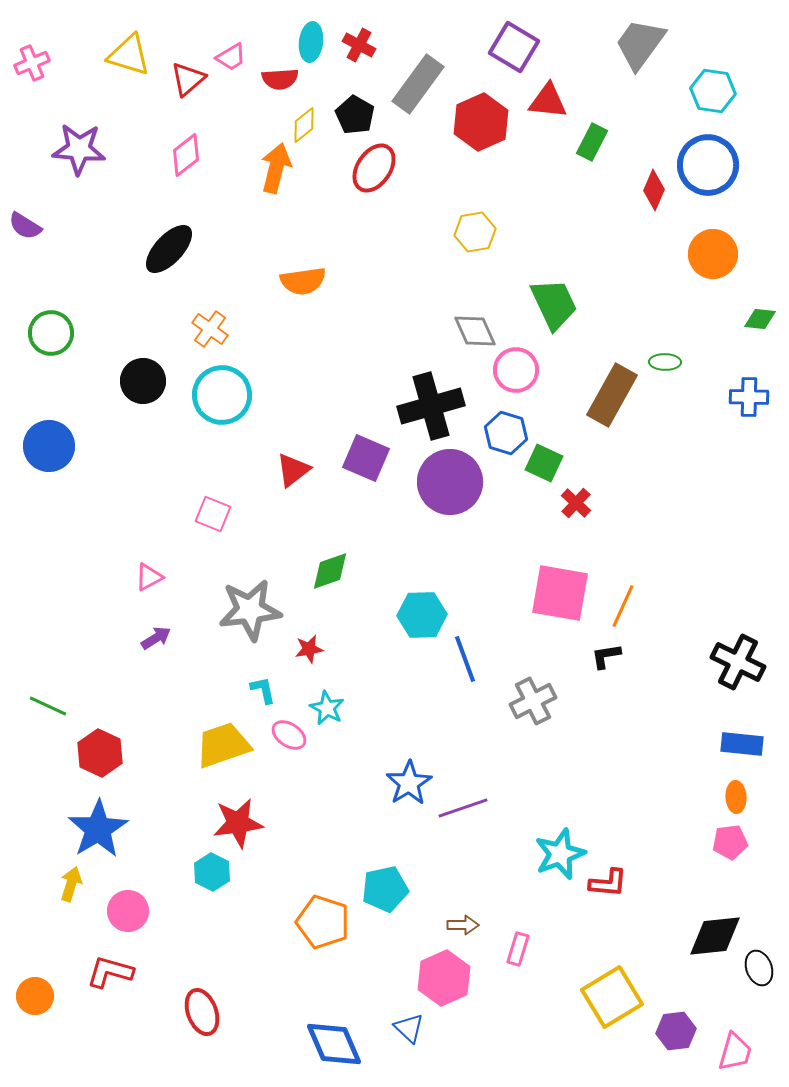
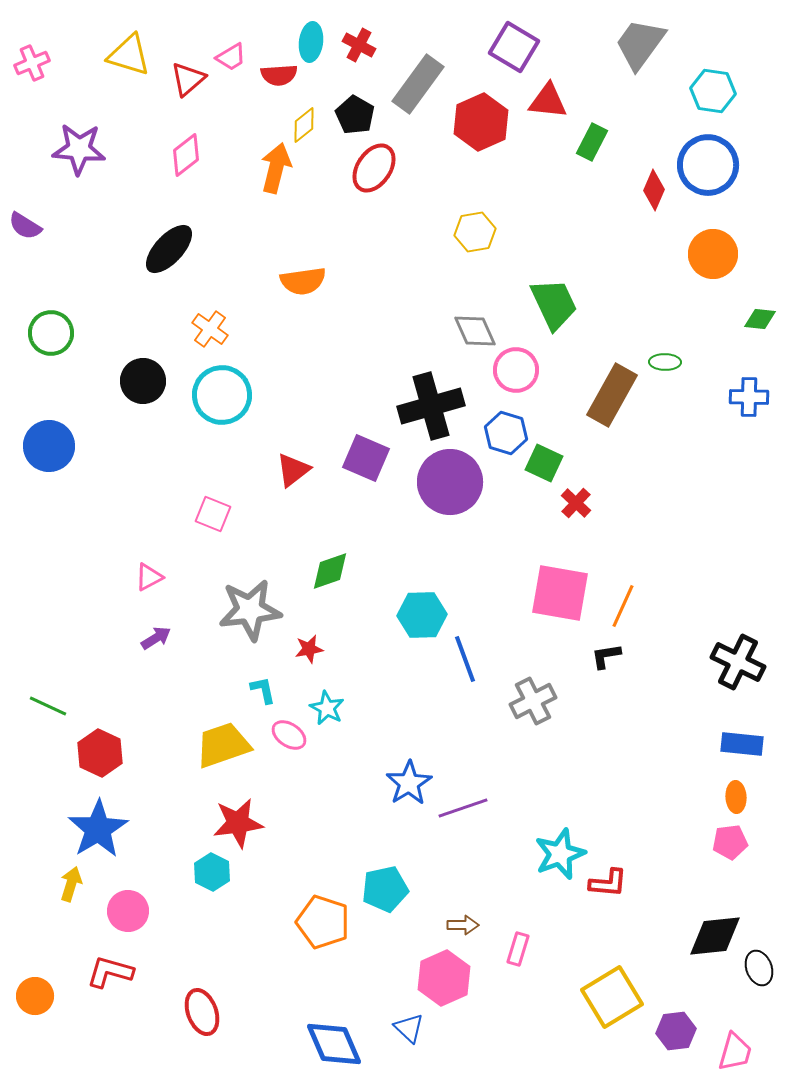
red semicircle at (280, 79): moved 1 px left, 4 px up
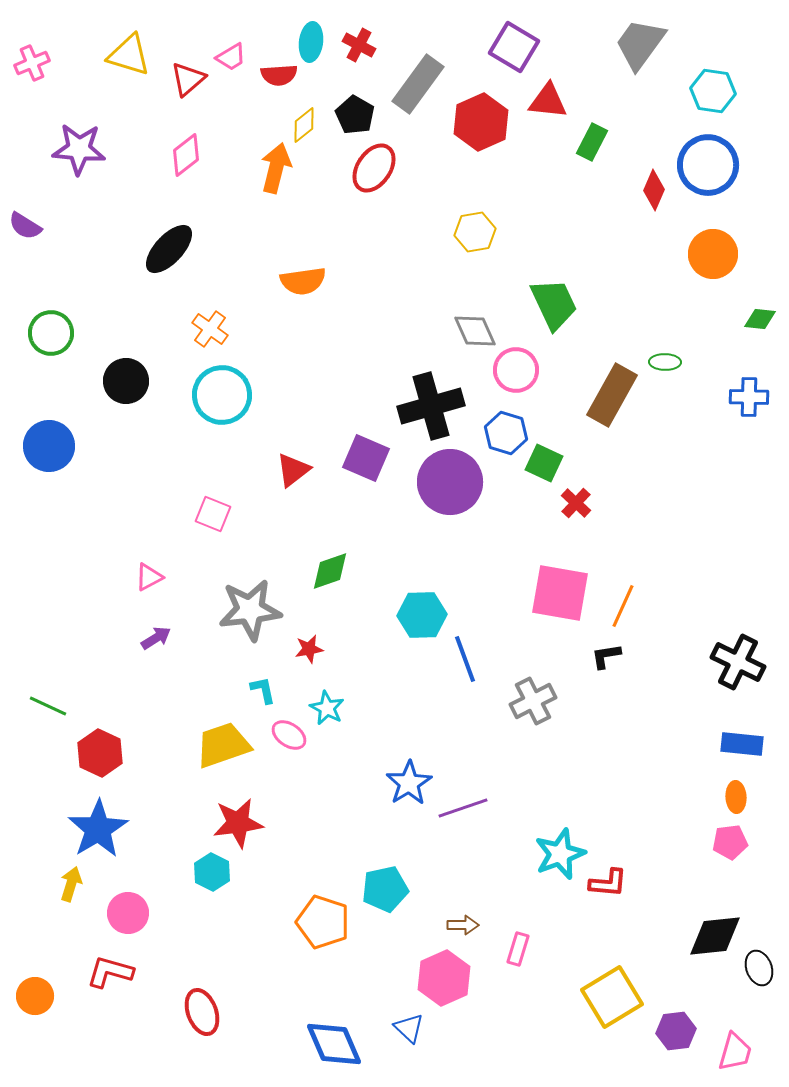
black circle at (143, 381): moved 17 px left
pink circle at (128, 911): moved 2 px down
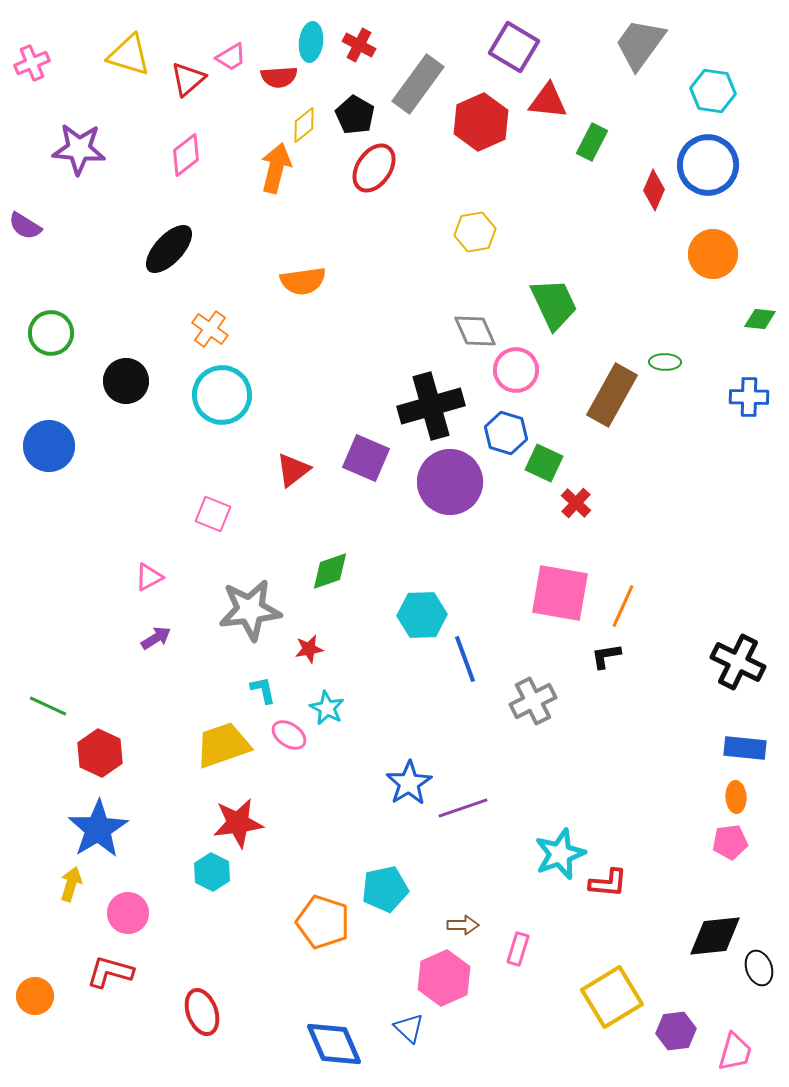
red semicircle at (279, 75): moved 2 px down
blue rectangle at (742, 744): moved 3 px right, 4 px down
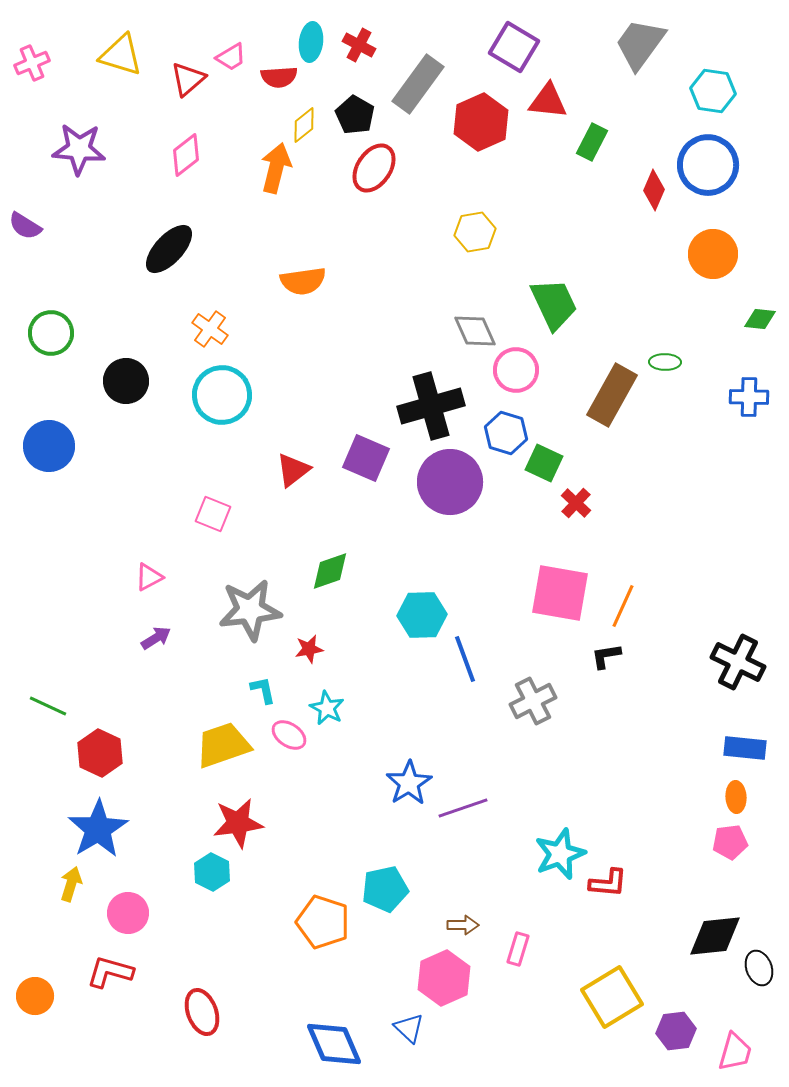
yellow triangle at (129, 55): moved 8 px left
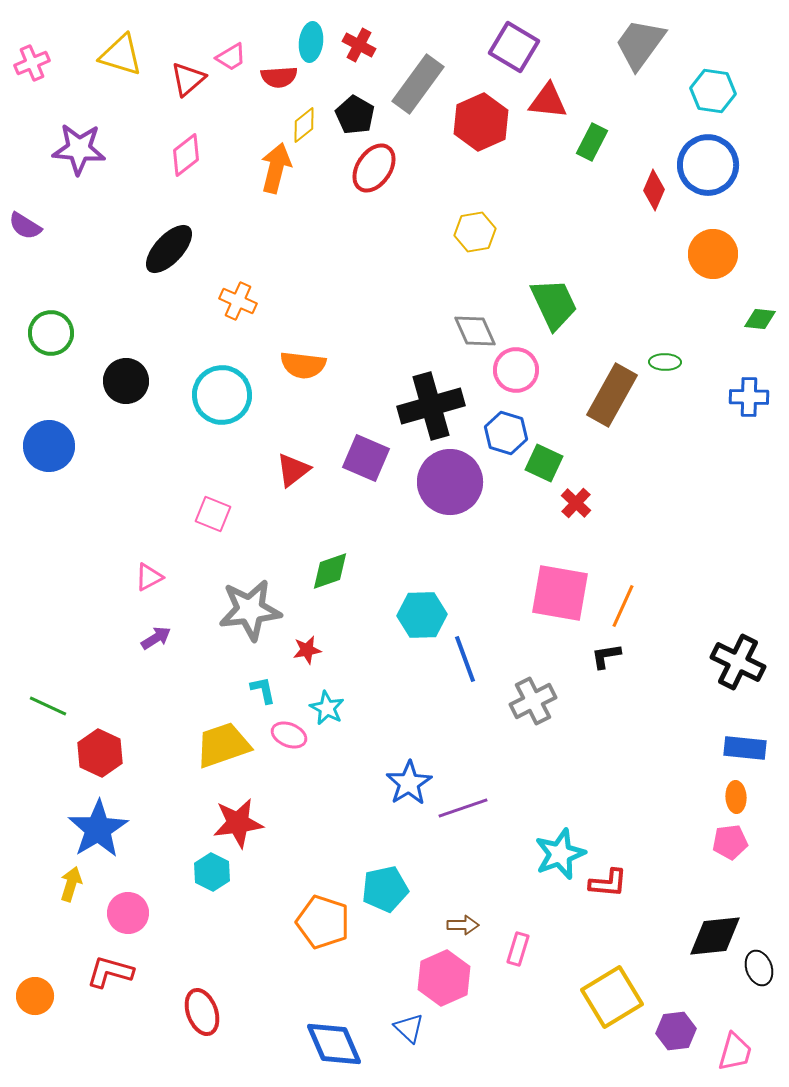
orange semicircle at (303, 281): moved 84 px down; rotated 15 degrees clockwise
orange cross at (210, 329): moved 28 px right, 28 px up; rotated 12 degrees counterclockwise
red star at (309, 649): moved 2 px left, 1 px down
pink ellipse at (289, 735): rotated 12 degrees counterclockwise
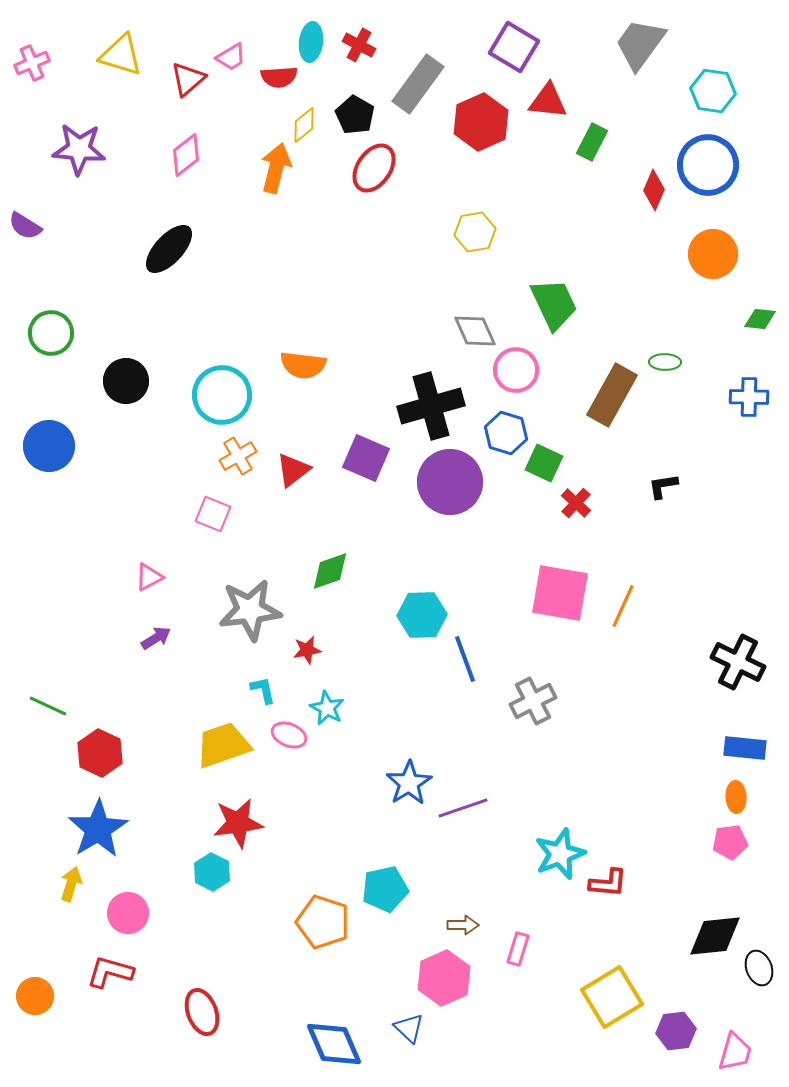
orange cross at (238, 301): moved 155 px down; rotated 36 degrees clockwise
black L-shape at (606, 656): moved 57 px right, 170 px up
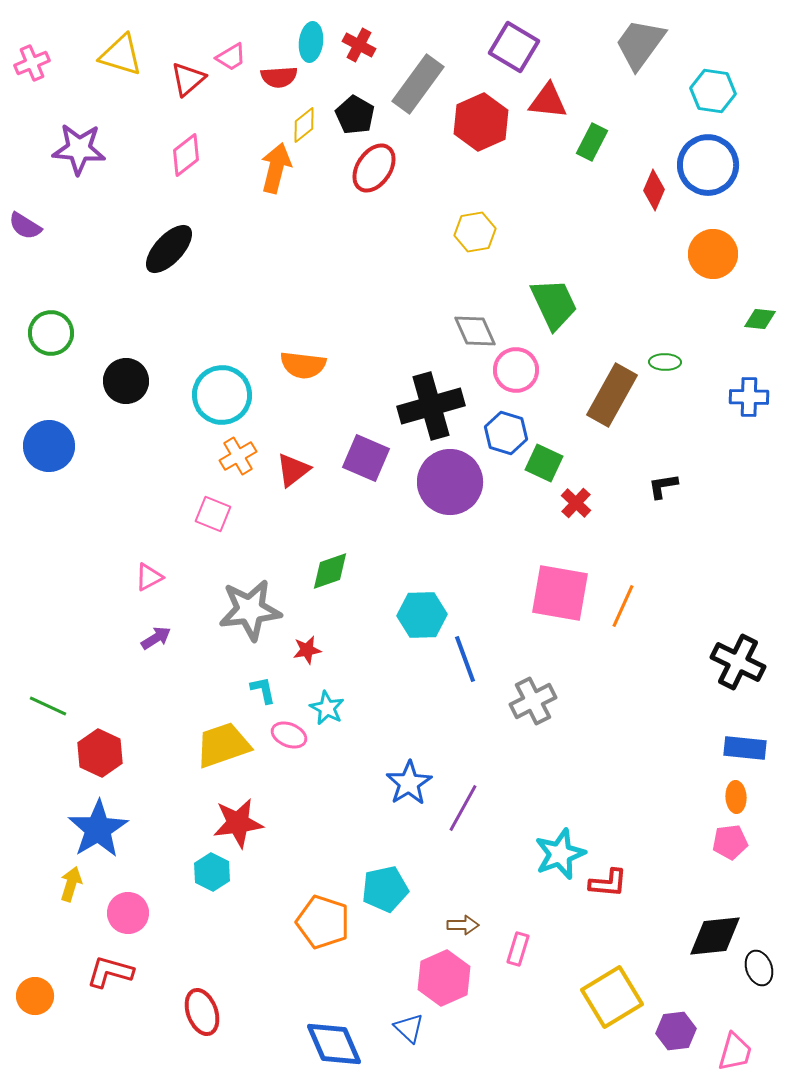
purple line at (463, 808): rotated 42 degrees counterclockwise
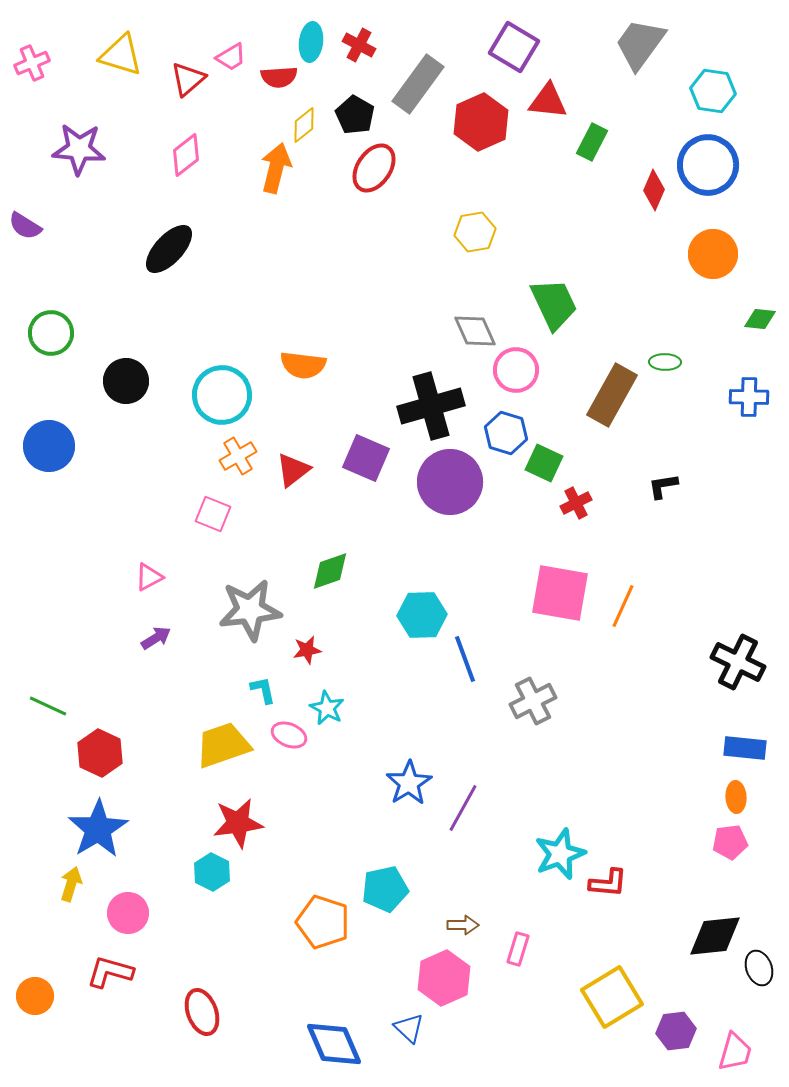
red cross at (576, 503): rotated 20 degrees clockwise
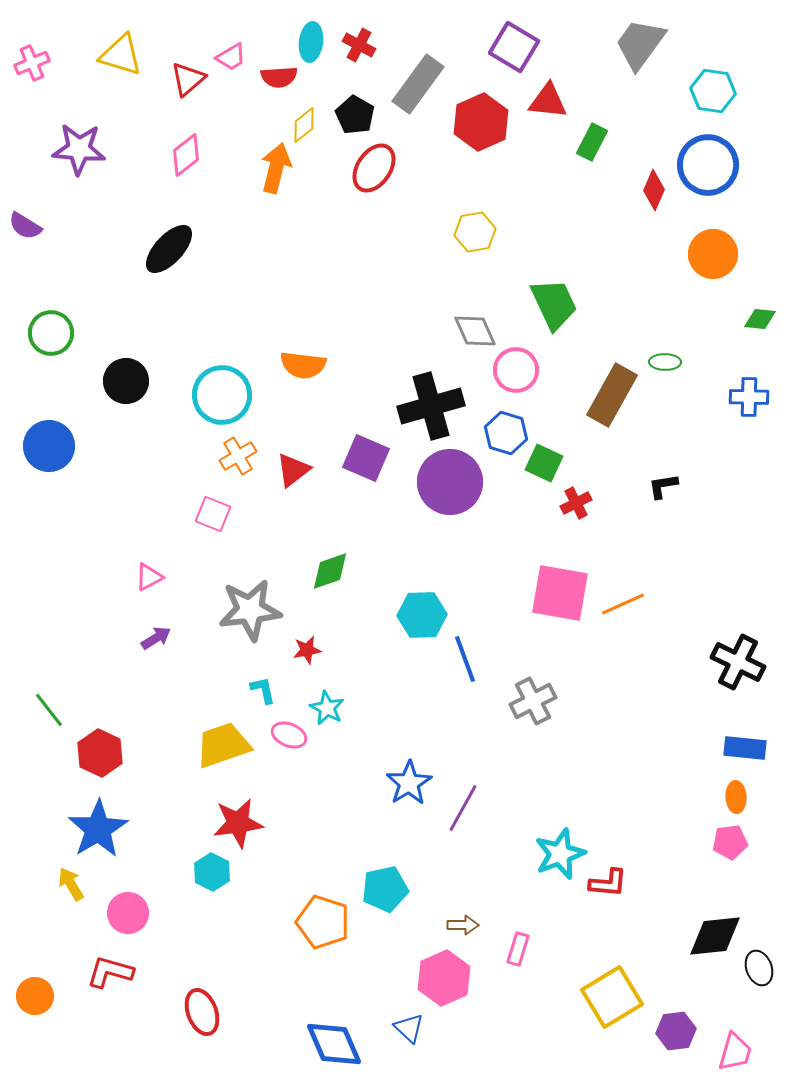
orange line at (623, 606): moved 2 px up; rotated 42 degrees clockwise
green line at (48, 706): moved 1 px right, 4 px down; rotated 27 degrees clockwise
yellow arrow at (71, 884): rotated 48 degrees counterclockwise
